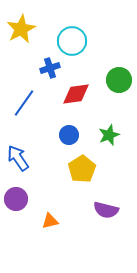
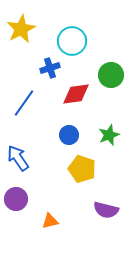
green circle: moved 8 px left, 5 px up
yellow pentagon: rotated 20 degrees counterclockwise
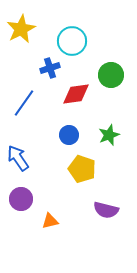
purple circle: moved 5 px right
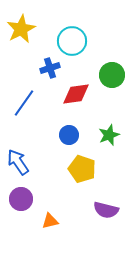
green circle: moved 1 px right
blue arrow: moved 4 px down
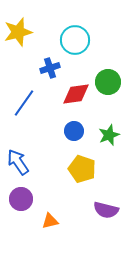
yellow star: moved 3 px left, 3 px down; rotated 12 degrees clockwise
cyan circle: moved 3 px right, 1 px up
green circle: moved 4 px left, 7 px down
blue circle: moved 5 px right, 4 px up
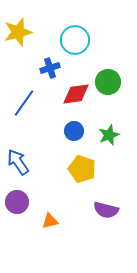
purple circle: moved 4 px left, 3 px down
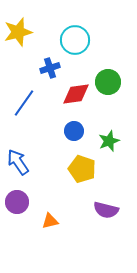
green star: moved 6 px down
